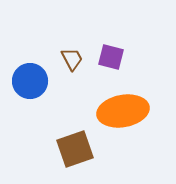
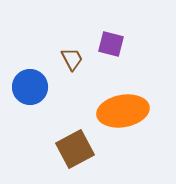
purple square: moved 13 px up
blue circle: moved 6 px down
brown square: rotated 9 degrees counterclockwise
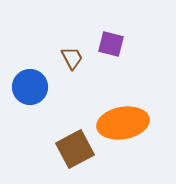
brown trapezoid: moved 1 px up
orange ellipse: moved 12 px down
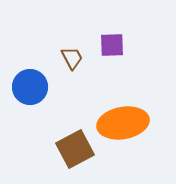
purple square: moved 1 px right, 1 px down; rotated 16 degrees counterclockwise
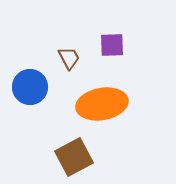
brown trapezoid: moved 3 px left
orange ellipse: moved 21 px left, 19 px up
brown square: moved 1 px left, 8 px down
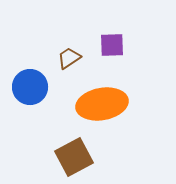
brown trapezoid: rotated 95 degrees counterclockwise
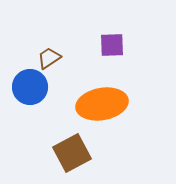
brown trapezoid: moved 20 px left
brown square: moved 2 px left, 4 px up
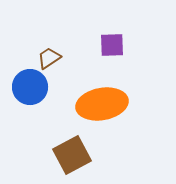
brown square: moved 2 px down
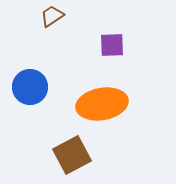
brown trapezoid: moved 3 px right, 42 px up
